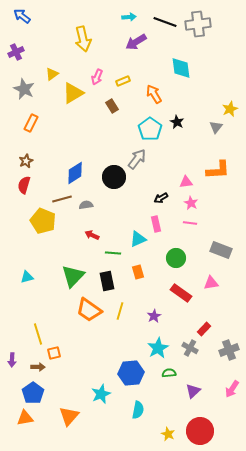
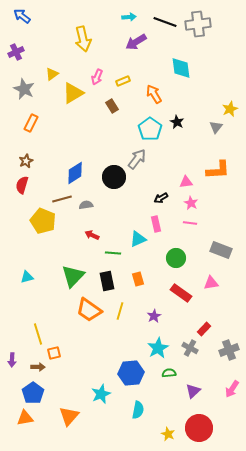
red semicircle at (24, 185): moved 2 px left
orange rectangle at (138, 272): moved 7 px down
red circle at (200, 431): moved 1 px left, 3 px up
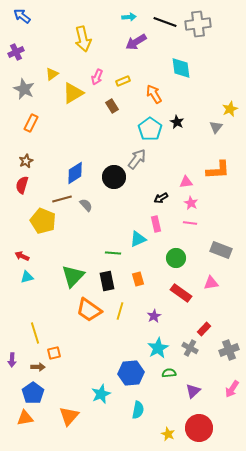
gray semicircle at (86, 205): rotated 56 degrees clockwise
red arrow at (92, 235): moved 70 px left, 21 px down
yellow line at (38, 334): moved 3 px left, 1 px up
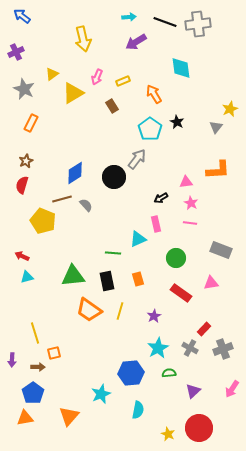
green triangle at (73, 276): rotated 40 degrees clockwise
gray cross at (229, 350): moved 6 px left, 1 px up
